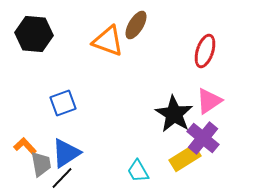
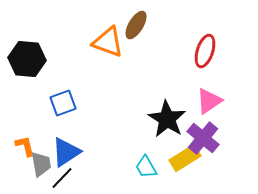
black hexagon: moved 7 px left, 25 px down
orange triangle: moved 1 px down
black star: moved 7 px left, 5 px down
orange L-shape: rotated 30 degrees clockwise
blue triangle: moved 1 px up
cyan trapezoid: moved 8 px right, 4 px up
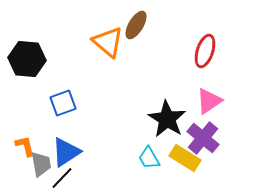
orange triangle: rotated 20 degrees clockwise
yellow rectangle: rotated 64 degrees clockwise
cyan trapezoid: moved 3 px right, 9 px up
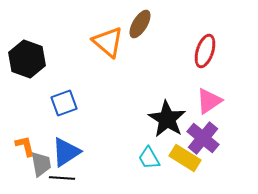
brown ellipse: moved 4 px right, 1 px up
black hexagon: rotated 15 degrees clockwise
blue square: moved 1 px right
black line: rotated 50 degrees clockwise
